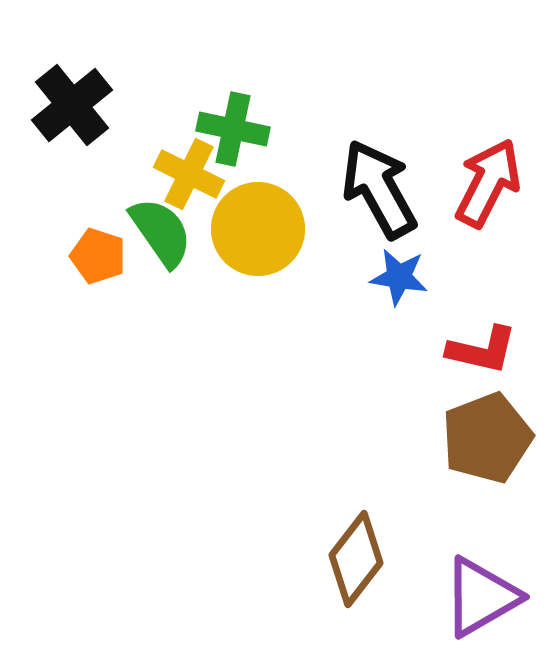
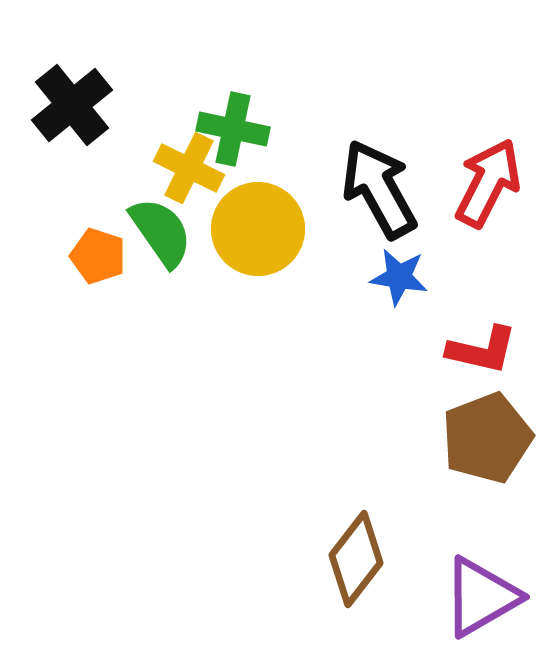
yellow cross: moved 6 px up
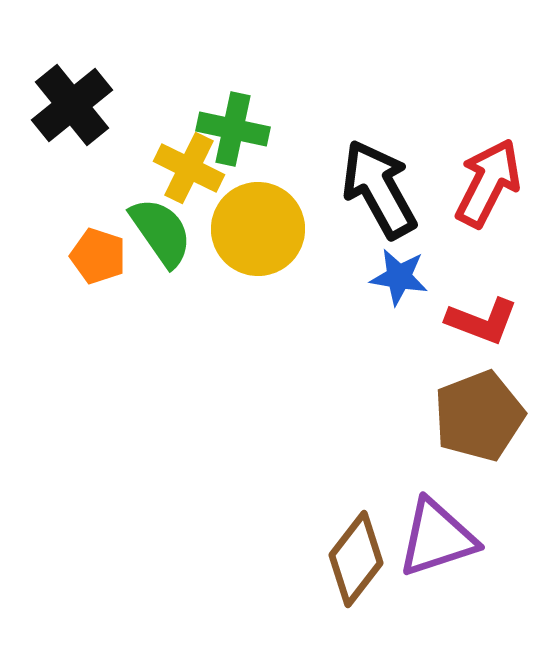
red L-shape: moved 29 px up; rotated 8 degrees clockwise
brown pentagon: moved 8 px left, 22 px up
purple triangle: moved 44 px left, 59 px up; rotated 12 degrees clockwise
